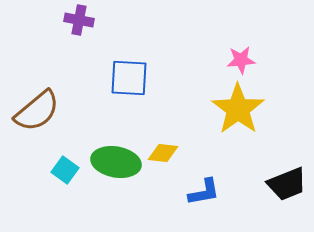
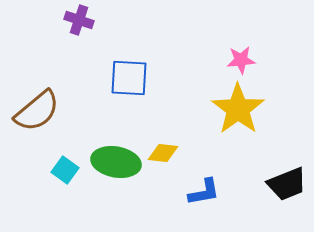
purple cross: rotated 8 degrees clockwise
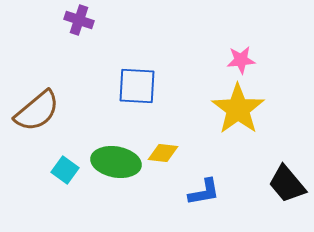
blue square: moved 8 px right, 8 px down
black trapezoid: rotated 72 degrees clockwise
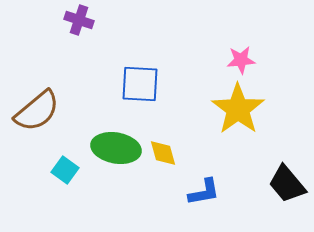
blue square: moved 3 px right, 2 px up
yellow diamond: rotated 68 degrees clockwise
green ellipse: moved 14 px up
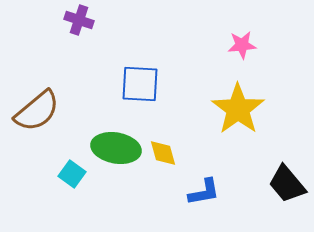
pink star: moved 1 px right, 15 px up
cyan square: moved 7 px right, 4 px down
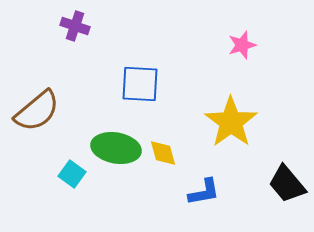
purple cross: moved 4 px left, 6 px down
pink star: rotated 12 degrees counterclockwise
yellow star: moved 7 px left, 13 px down
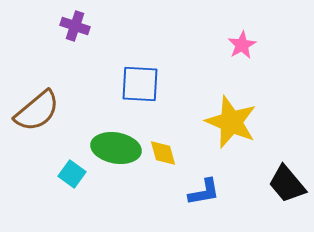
pink star: rotated 12 degrees counterclockwise
yellow star: rotated 14 degrees counterclockwise
